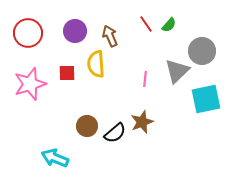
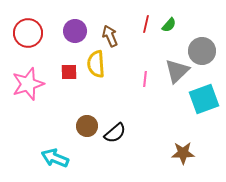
red line: rotated 48 degrees clockwise
red square: moved 2 px right, 1 px up
pink star: moved 2 px left
cyan square: moved 2 px left; rotated 8 degrees counterclockwise
brown star: moved 41 px right, 31 px down; rotated 20 degrees clockwise
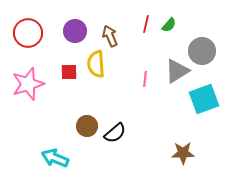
gray triangle: rotated 12 degrees clockwise
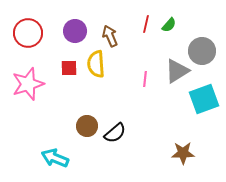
red square: moved 4 px up
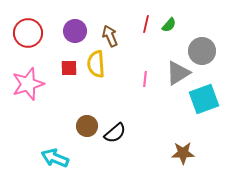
gray triangle: moved 1 px right, 2 px down
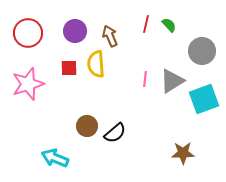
green semicircle: rotated 84 degrees counterclockwise
gray triangle: moved 6 px left, 8 px down
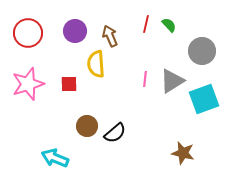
red square: moved 16 px down
brown star: rotated 15 degrees clockwise
